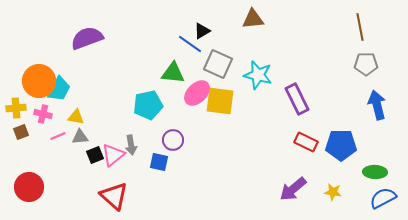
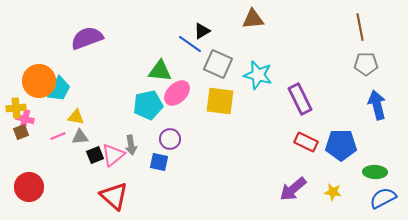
green triangle: moved 13 px left, 2 px up
pink ellipse: moved 20 px left
purple rectangle: moved 3 px right
pink cross: moved 18 px left, 5 px down
purple circle: moved 3 px left, 1 px up
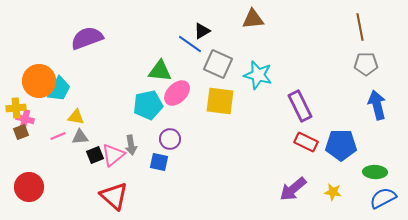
purple rectangle: moved 7 px down
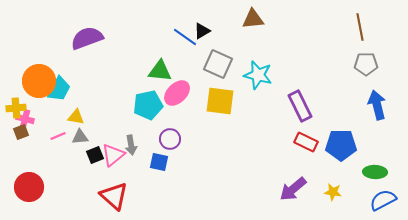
blue line: moved 5 px left, 7 px up
blue semicircle: moved 2 px down
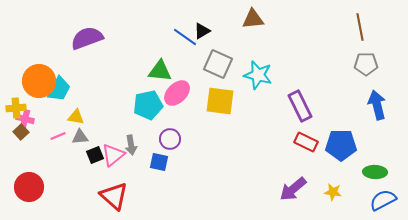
brown square: rotated 21 degrees counterclockwise
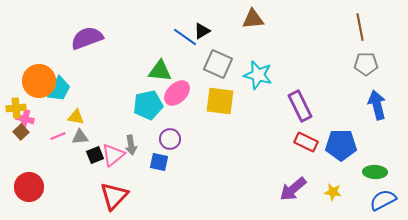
red triangle: rotated 32 degrees clockwise
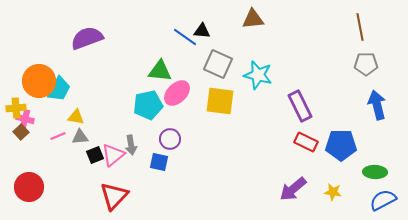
black triangle: rotated 36 degrees clockwise
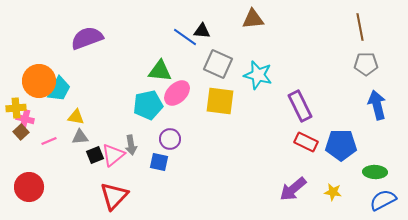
pink line: moved 9 px left, 5 px down
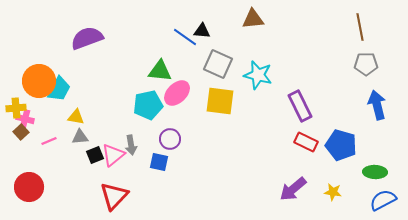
blue pentagon: rotated 16 degrees clockwise
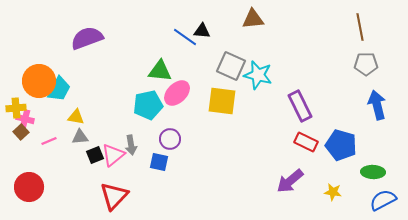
gray square: moved 13 px right, 2 px down
yellow square: moved 2 px right
green ellipse: moved 2 px left
purple arrow: moved 3 px left, 8 px up
